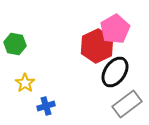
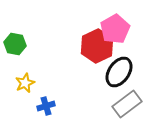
black ellipse: moved 4 px right
yellow star: rotated 12 degrees clockwise
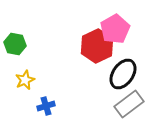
black ellipse: moved 4 px right, 2 px down
yellow star: moved 3 px up
gray rectangle: moved 2 px right
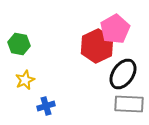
green hexagon: moved 4 px right
gray rectangle: rotated 40 degrees clockwise
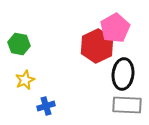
pink pentagon: moved 1 px up
black ellipse: rotated 28 degrees counterclockwise
gray rectangle: moved 2 px left, 1 px down
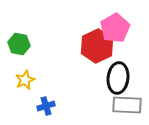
black ellipse: moved 5 px left, 4 px down
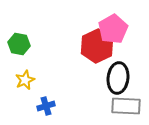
pink pentagon: moved 2 px left, 1 px down
gray rectangle: moved 1 px left, 1 px down
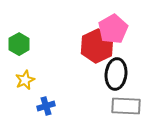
green hexagon: rotated 20 degrees clockwise
black ellipse: moved 2 px left, 4 px up
